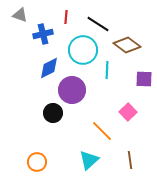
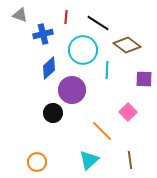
black line: moved 1 px up
blue diamond: rotated 15 degrees counterclockwise
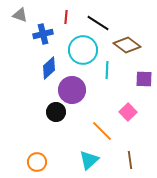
black circle: moved 3 px right, 1 px up
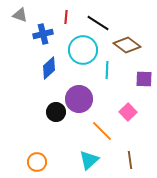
purple circle: moved 7 px right, 9 px down
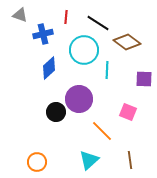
brown diamond: moved 3 px up
cyan circle: moved 1 px right
pink square: rotated 24 degrees counterclockwise
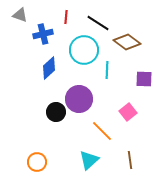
pink square: rotated 30 degrees clockwise
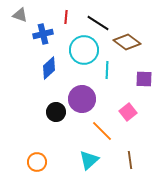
purple circle: moved 3 px right
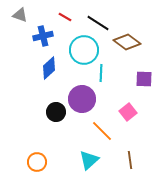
red line: moved 1 px left; rotated 64 degrees counterclockwise
blue cross: moved 2 px down
cyan line: moved 6 px left, 3 px down
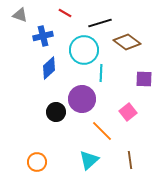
red line: moved 4 px up
black line: moved 2 px right; rotated 50 degrees counterclockwise
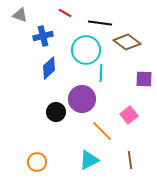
black line: rotated 25 degrees clockwise
cyan circle: moved 2 px right
pink square: moved 1 px right, 3 px down
cyan triangle: rotated 15 degrees clockwise
